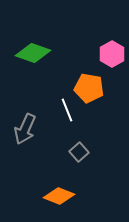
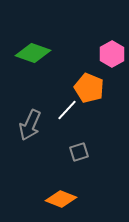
orange pentagon: rotated 12 degrees clockwise
white line: rotated 65 degrees clockwise
gray arrow: moved 5 px right, 4 px up
gray square: rotated 24 degrees clockwise
orange diamond: moved 2 px right, 3 px down
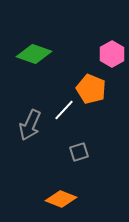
green diamond: moved 1 px right, 1 px down
orange pentagon: moved 2 px right, 1 px down
white line: moved 3 px left
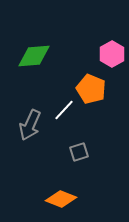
green diamond: moved 2 px down; rotated 24 degrees counterclockwise
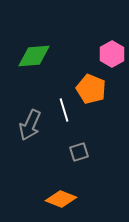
white line: rotated 60 degrees counterclockwise
